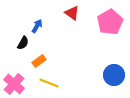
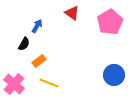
black semicircle: moved 1 px right, 1 px down
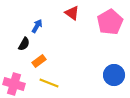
pink cross: rotated 25 degrees counterclockwise
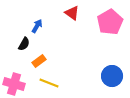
blue circle: moved 2 px left, 1 px down
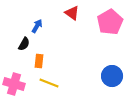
orange rectangle: rotated 48 degrees counterclockwise
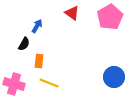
pink pentagon: moved 5 px up
blue circle: moved 2 px right, 1 px down
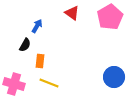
black semicircle: moved 1 px right, 1 px down
orange rectangle: moved 1 px right
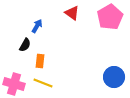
yellow line: moved 6 px left
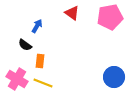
pink pentagon: rotated 20 degrees clockwise
black semicircle: rotated 96 degrees clockwise
pink cross: moved 3 px right, 5 px up; rotated 15 degrees clockwise
